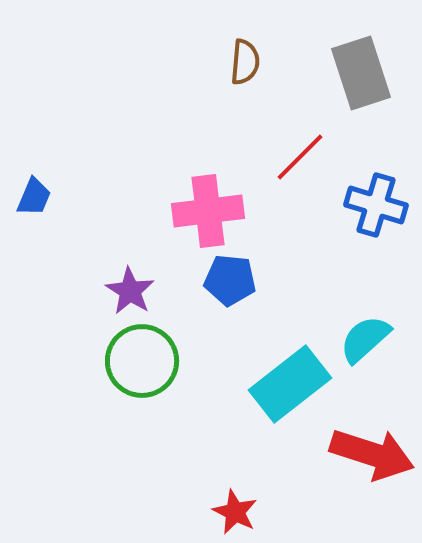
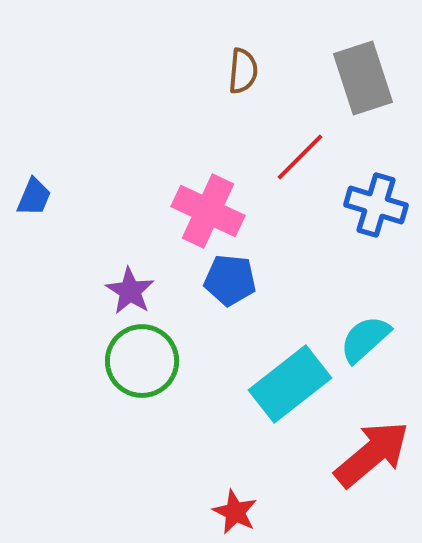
brown semicircle: moved 2 px left, 9 px down
gray rectangle: moved 2 px right, 5 px down
pink cross: rotated 32 degrees clockwise
red arrow: rotated 58 degrees counterclockwise
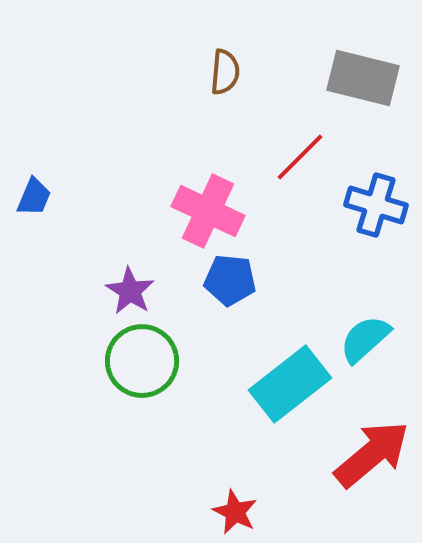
brown semicircle: moved 18 px left, 1 px down
gray rectangle: rotated 58 degrees counterclockwise
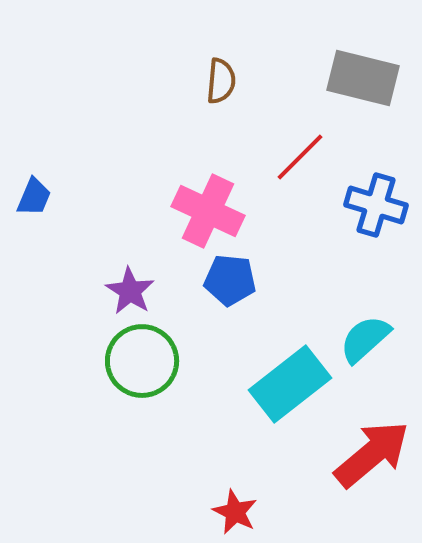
brown semicircle: moved 4 px left, 9 px down
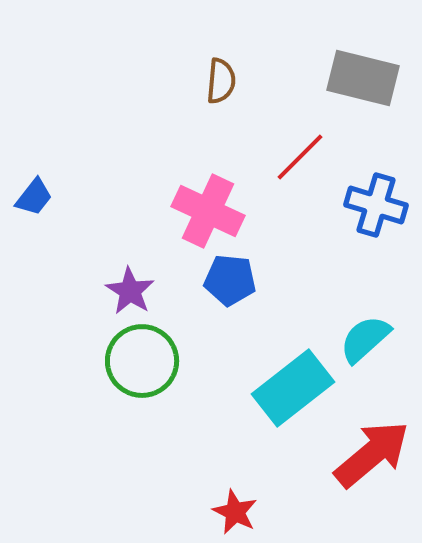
blue trapezoid: rotated 15 degrees clockwise
cyan rectangle: moved 3 px right, 4 px down
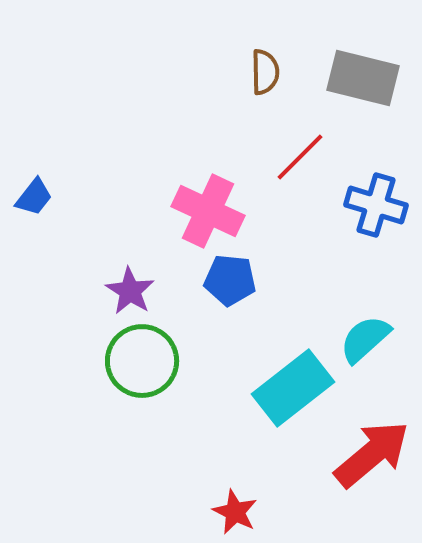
brown semicircle: moved 44 px right, 9 px up; rotated 6 degrees counterclockwise
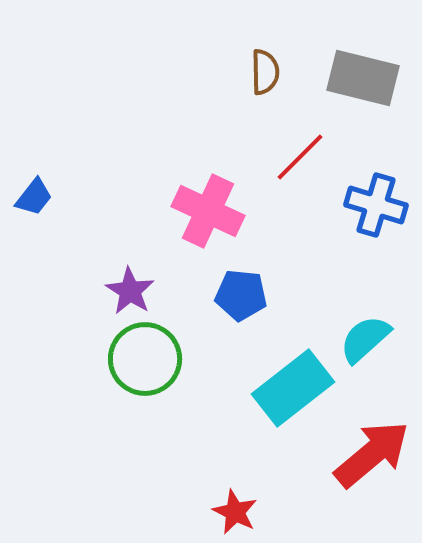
blue pentagon: moved 11 px right, 15 px down
green circle: moved 3 px right, 2 px up
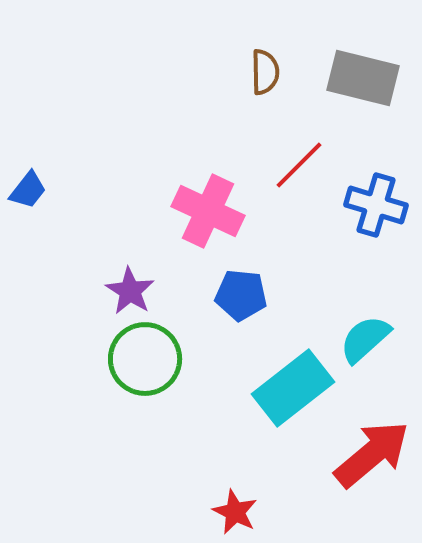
red line: moved 1 px left, 8 px down
blue trapezoid: moved 6 px left, 7 px up
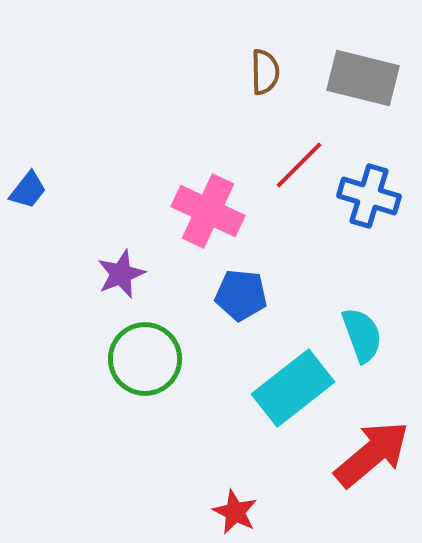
blue cross: moved 7 px left, 9 px up
purple star: moved 9 px left, 17 px up; rotated 18 degrees clockwise
cyan semicircle: moved 3 px left, 4 px up; rotated 112 degrees clockwise
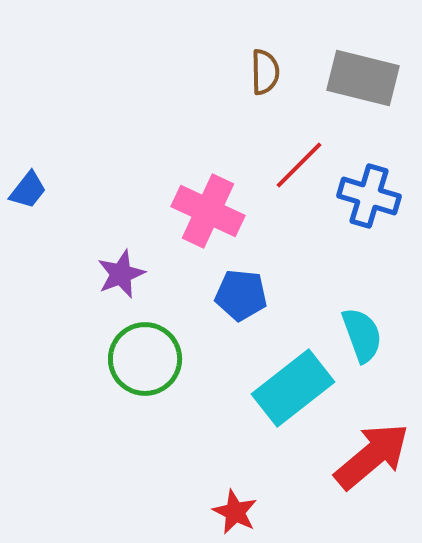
red arrow: moved 2 px down
